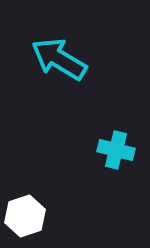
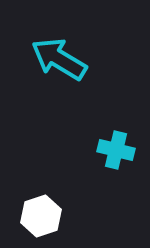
white hexagon: moved 16 px right
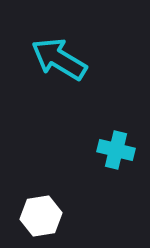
white hexagon: rotated 9 degrees clockwise
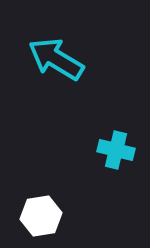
cyan arrow: moved 3 px left
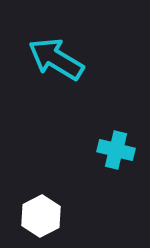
white hexagon: rotated 18 degrees counterclockwise
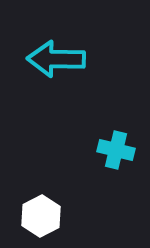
cyan arrow: rotated 30 degrees counterclockwise
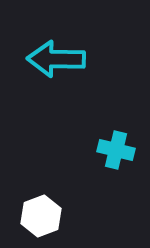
white hexagon: rotated 6 degrees clockwise
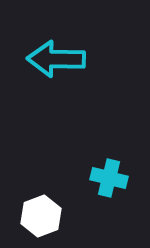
cyan cross: moved 7 px left, 28 px down
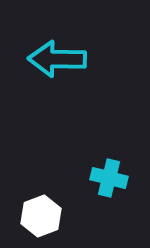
cyan arrow: moved 1 px right
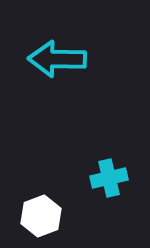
cyan cross: rotated 27 degrees counterclockwise
